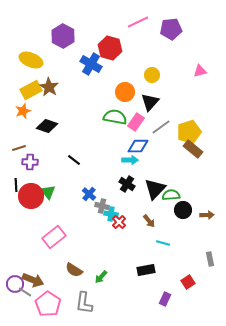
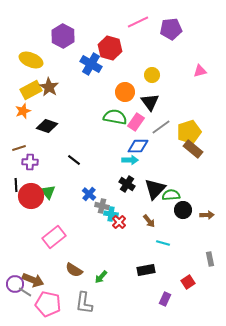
black triangle at (150, 102): rotated 18 degrees counterclockwise
pink pentagon at (48, 304): rotated 20 degrees counterclockwise
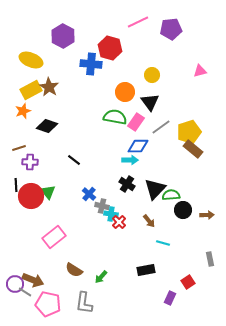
blue cross at (91, 64): rotated 25 degrees counterclockwise
purple rectangle at (165, 299): moved 5 px right, 1 px up
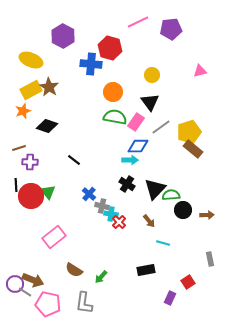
orange circle at (125, 92): moved 12 px left
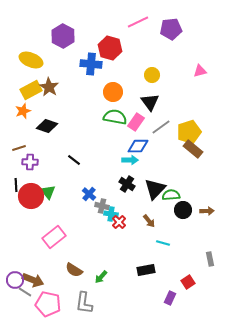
brown arrow at (207, 215): moved 4 px up
purple circle at (15, 284): moved 4 px up
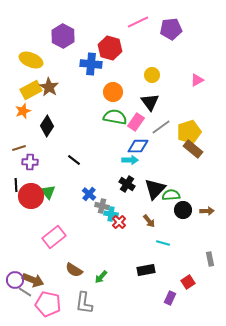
pink triangle at (200, 71): moved 3 px left, 9 px down; rotated 16 degrees counterclockwise
black diamond at (47, 126): rotated 75 degrees counterclockwise
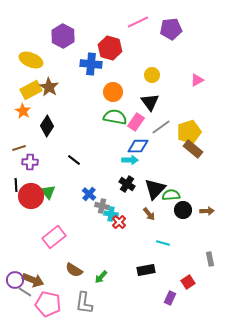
orange star at (23, 111): rotated 21 degrees counterclockwise
brown arrow at (149, 221): moved 7 px up
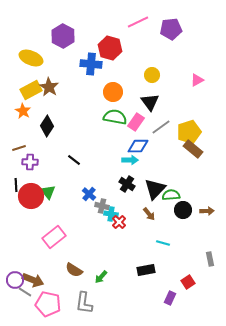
yellow ellipse at (31, 60): moved 2 px up
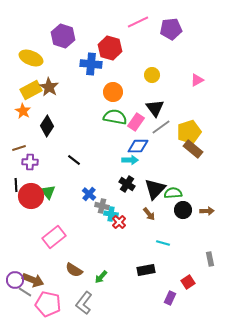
purple hexagon at (63, 36): rotated 10 degrees counterclockwise
black triangle at (150, 102): moved 5 px right, 6 px down
green semicircle at (171, 195): moved 2 px right, 2 px up
gray L-shape at (84, 303): rotated 30 degrees clockwise
